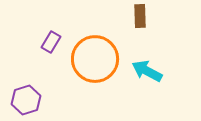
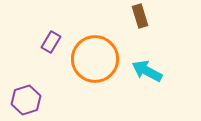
brown rectangle: rotated 15 degrees counterclockwise
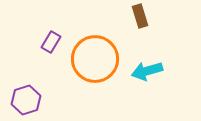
cyan arrow: rotated 44 degrees counterclockwise
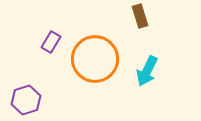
cyan arrow: rotated 48 degrees counterclockwise
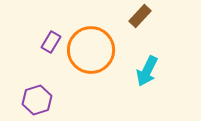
brown rectangle: rotated 60 degrees clockwise
orange circle: moved 4 px left, 9 px up
purple hexagon: moved 11 px right
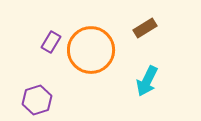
brown rectangle: moved 5 px right, 12 px down; rotated 15 degrees clockwise
cyan arrow: moved 10 px down
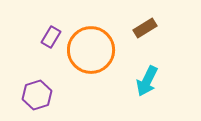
purple rectangle: moved 5 px up
purple hexagon: moved 5 px up
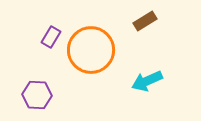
brown rectangle: moved 7 px up
cyan arrow: rotated 40 degrees clockwise
purple hexagon: rotated 20 degrees clockwise
